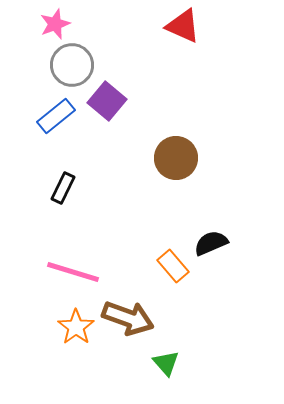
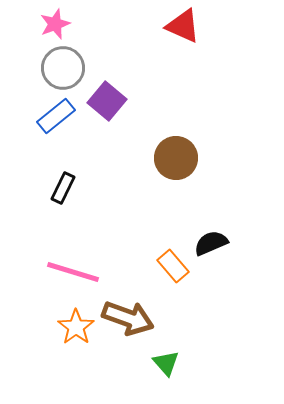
gray circle: moved 9 px left, 3 px down
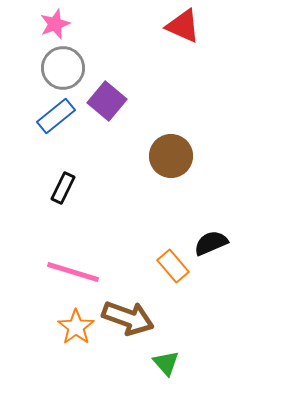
brown circle: moved 5 px left, 2 px up
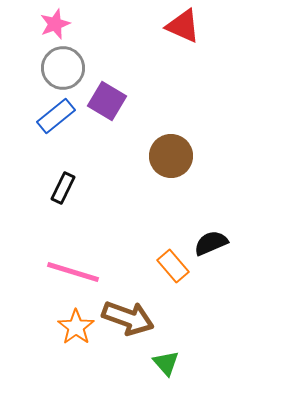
purple square: rotated 9 degrees counterclockwise
